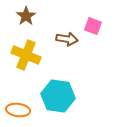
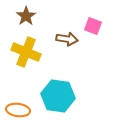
yellow cross: moved 3 px up
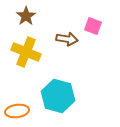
cyan hexagon: rotated 8 degrees clockwise
orange ellipse: moved 1 px left, 1 px down; rotated 15 degrees counterclockwise
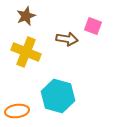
brown star: rotated 12 degrees clockwise
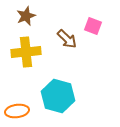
brown arrow: rotated 35 degrees clockwise
yellow cross: rotated 28 degrees counterclockwise
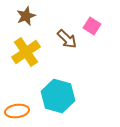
pink square: moved 1 px left; rotated 12 degrees clockwise
yellow cross: rotated 28 degrees counterclockwise
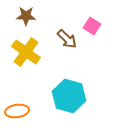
brown star: rotated 24 degrees clockwise
yellow cross: rotated 20 degrees counterclockwise
cyan hexagon: moved 11 px right
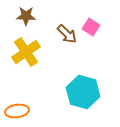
pink square: moved 1 px left, 1 px down
brown arrow: moved 5 px up
yellow cross: rotated 20 degrees clockwise
cyan hexagon: moved 14 px right, 4 px up
